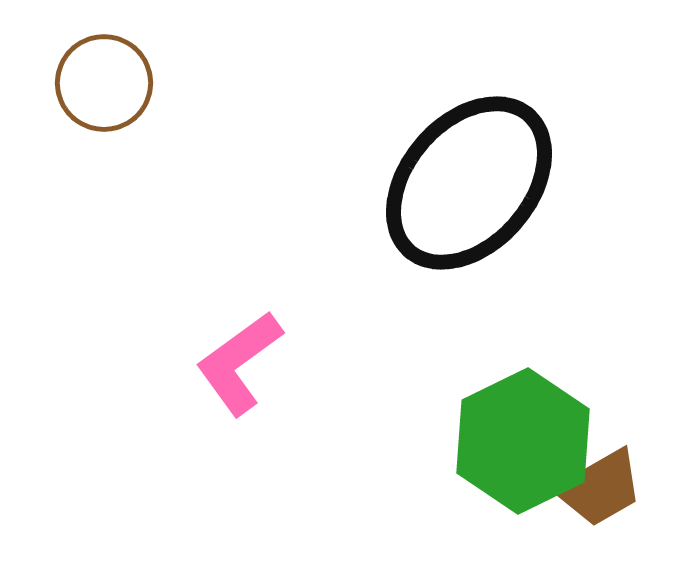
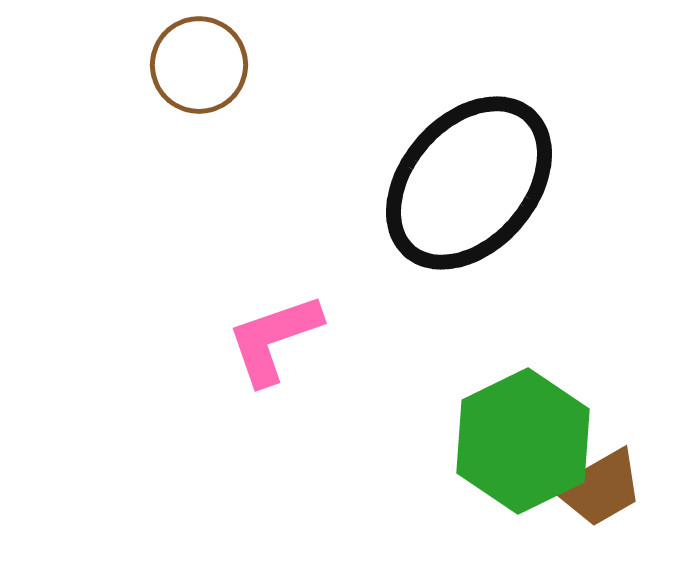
brown circle: moved 95 px right, 18 px up
pink L-shape: moved 35 px right, 24 px up; rotated 17 degrees clockwise
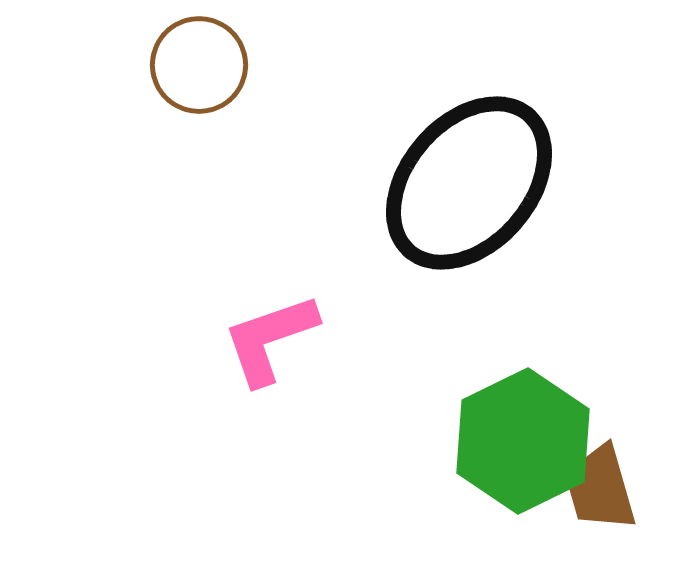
pink L-shape: moved 4 px left
brown trapezoid: rotated 104 degrees clockwise
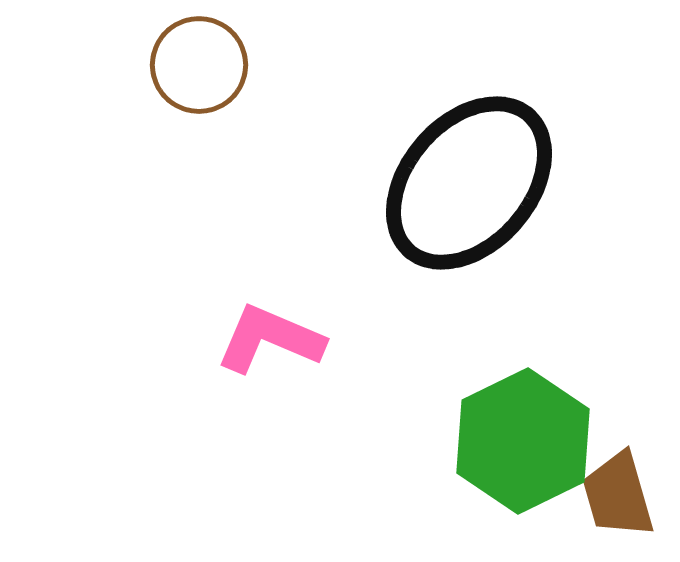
pink L-shape: rotated 42 degrees clockwise
brown trapezoid: moved 18 px right, 7 px down
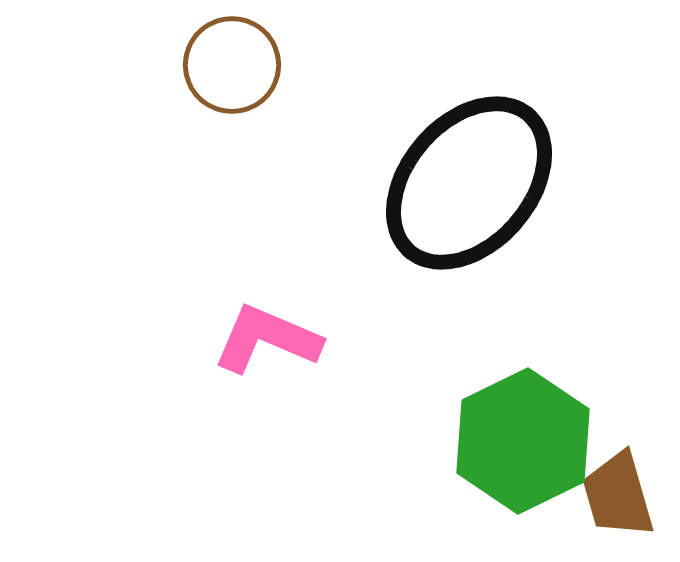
brown circle: moved 33 px right
pink L-shape: moved 3 px left
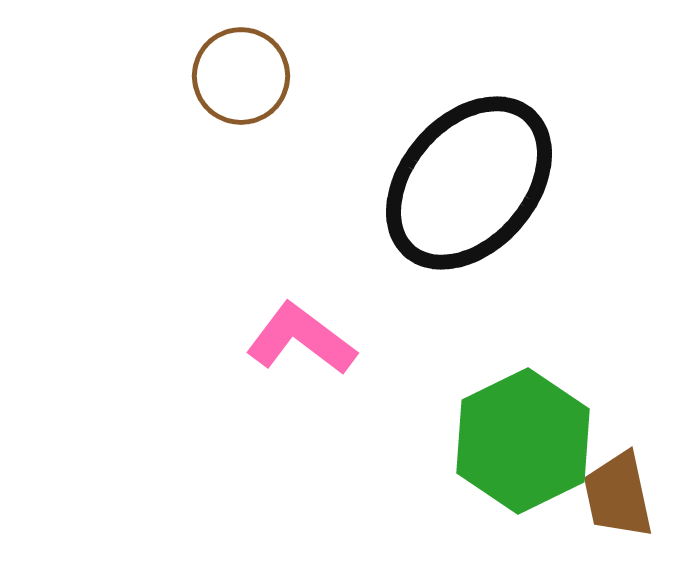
brown circle: moved 9 px right, 11 px down
pink L-shape: moved 34 px right; rotated 14 degrees clockwise
brown trapezoid: rotated 4 degrees clockwise
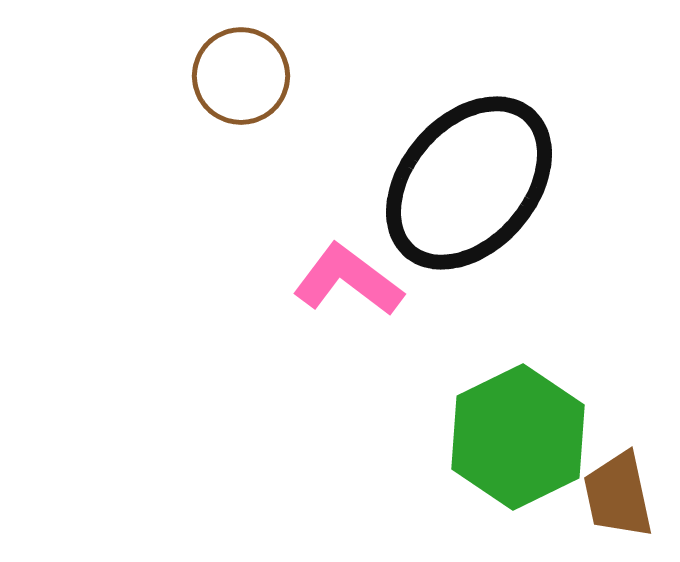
pink L-shape: moved 47 px right, 59 px up
green hexagon: moved 5 px left, 4 px up
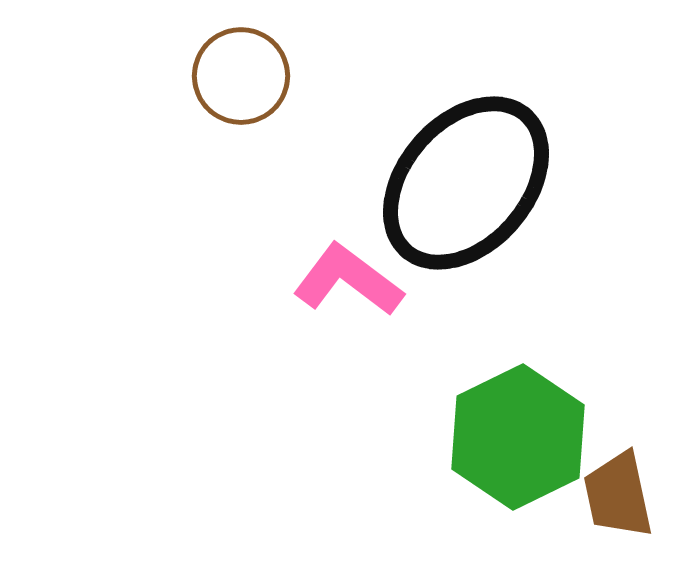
black ellipse: moved 3 px left
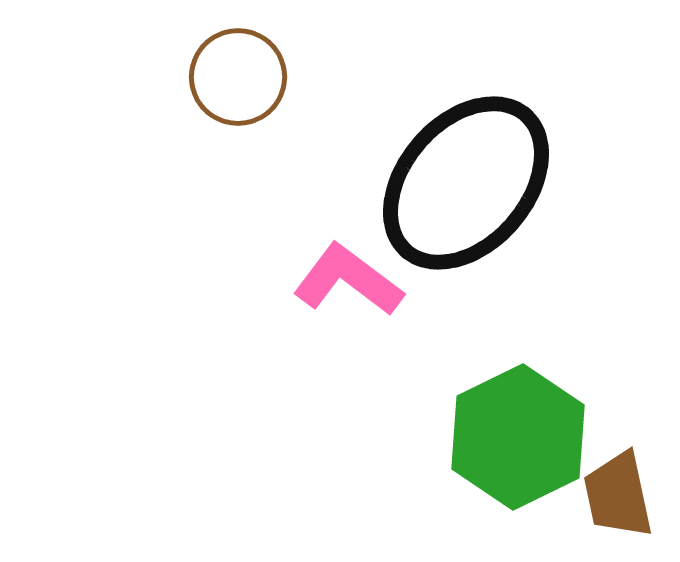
brown circle: moved 3 px left, 1 px down
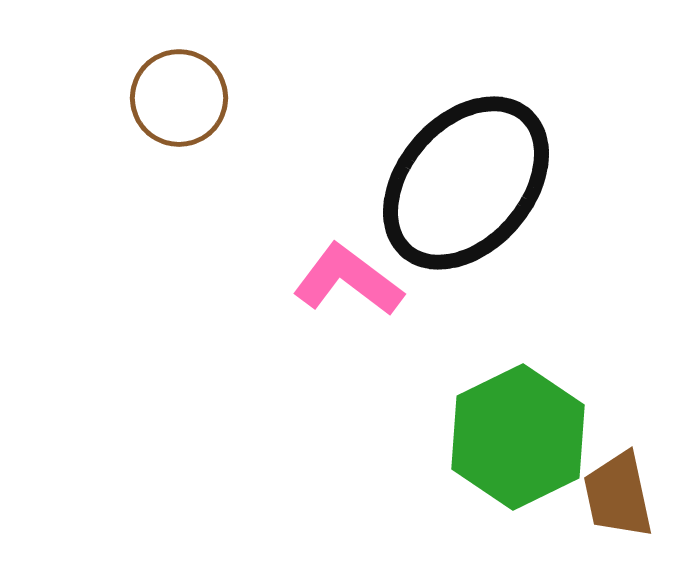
brown circle: moved 59 px left, 21 px down
